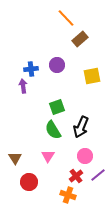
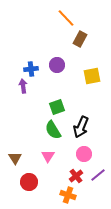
brown rectangle: rotated 21 degrees counterclockwise
pink circle: moved 1 px left, 2 px up
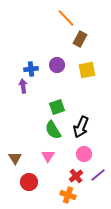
yellow square: moved 5 px left, 6 px up
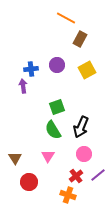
orange line: rotated 18 degrees counterclockwise
yellow square: rotated 18 degrees counterclockwise
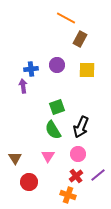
yellow square: rotated 30 degrees clockwise
pink circle: moved 6 px left
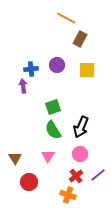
green square: moved 4 px left
pink circle: moved 2 px right
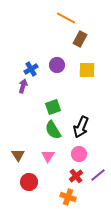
blue cross: rotated 24 degrees counterclockwise
purple arrow: rotated 24 degrees clockwise
pink circle: moved 1 px left
brown triangle: moved 3 px right, 3 px up
orange cross: moved 2 px down
